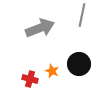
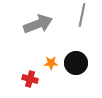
gray arrow: moved 2 px left, 4 px up
black circle: moved 3 px left, 1 px up
orange star: moved 1 px left, 8 px up; rotated 24 degrees counterclockwise
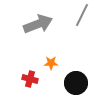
gray line: rotated 15 degrees clockwise
black circle: moved 20 px down
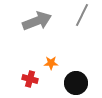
gray arrow: moved 1 px left, 3 px up
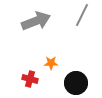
gray arrow: moved 1 px left
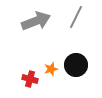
gray line: moved 6 px left, 2 px down
orange star: moved 6 px down; rotated 16 degrees counterclockwise
black circle: moved 18 px up
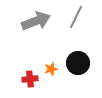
black circle: moved 2 px right, 2 px up
red cross: rotated 21 degrees counterclockwise
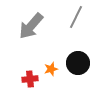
gray arrow: moved 5 px left, 5 px down; rotated 152 degrees clockwise
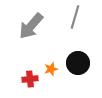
gray line: moved 1 px left; rotated 10 degrees counterclockwise
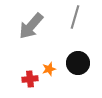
orange star: moved 2 px left
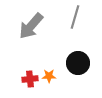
orange star: moved 7 px down; rotated 16 degrees clockwise
